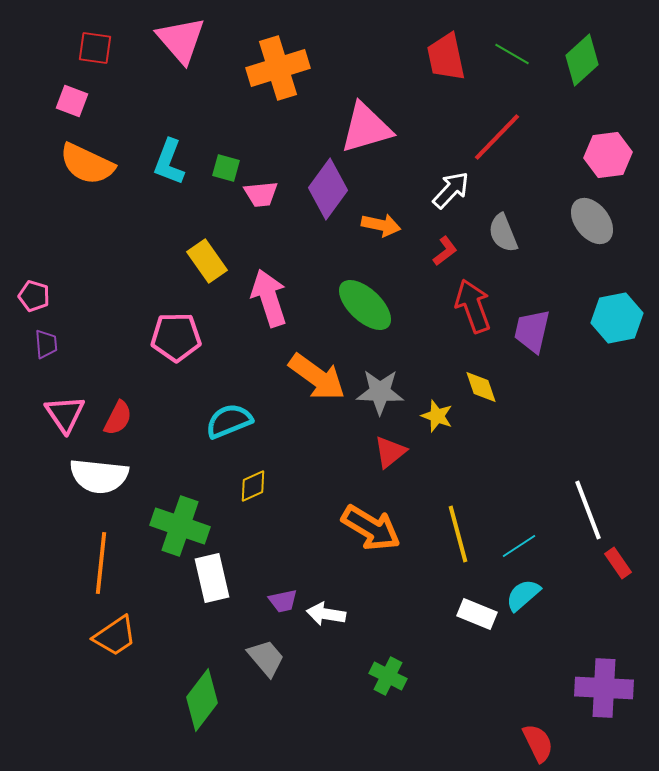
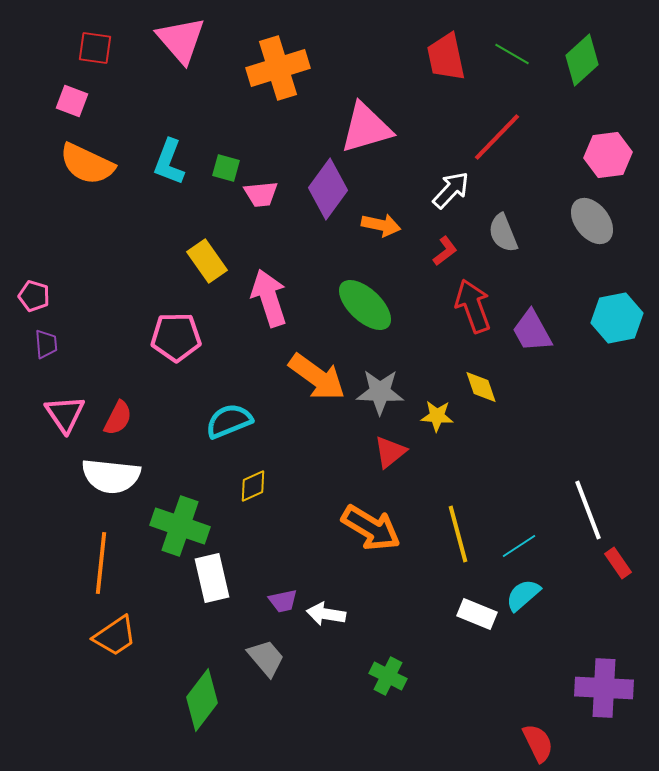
purple trapezoid at (532, 331): rotated 42 degrees counterclockwise
yellow star at (437, 416): rotated 16 degrees counterclockwise
white semicircle at (99, 476): moved 12 px right
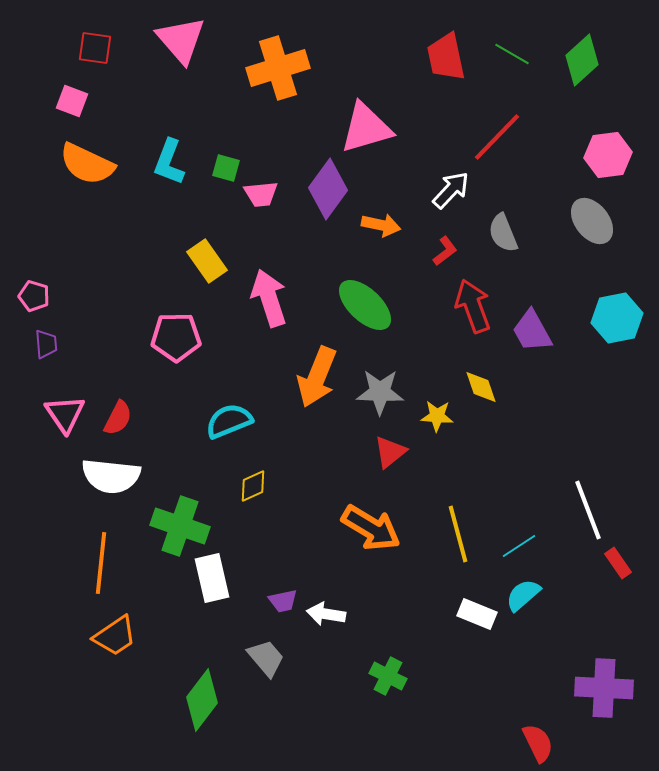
orange arrow at (317, 377): rotated 76 degrees clockwise
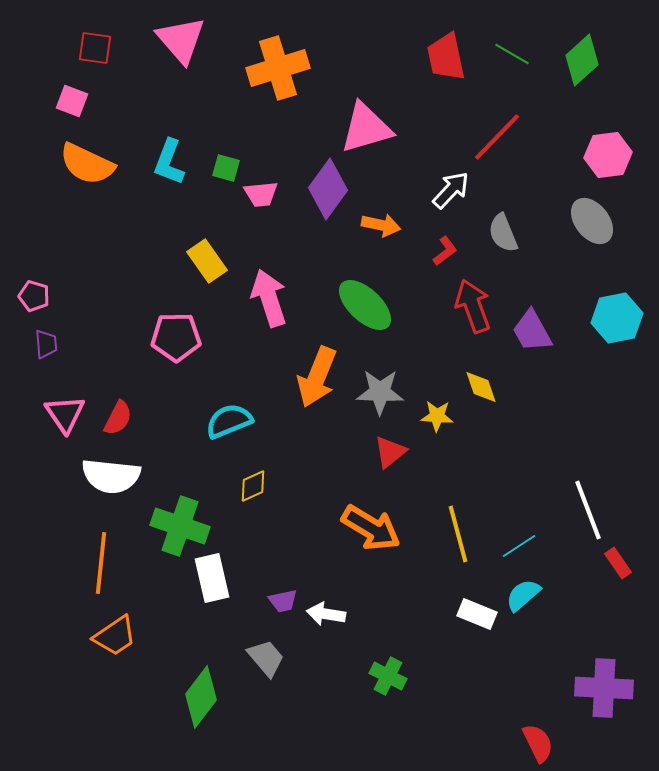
green diamond at (202, 700): moved 1 px left, 3 px up
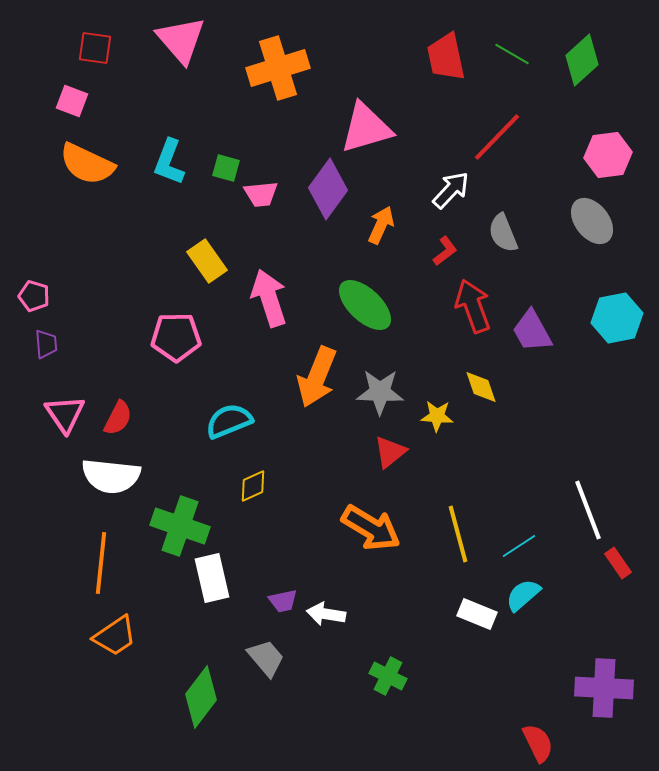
orange arrow at (381, 225): rotated 78 degrees counterclockwise
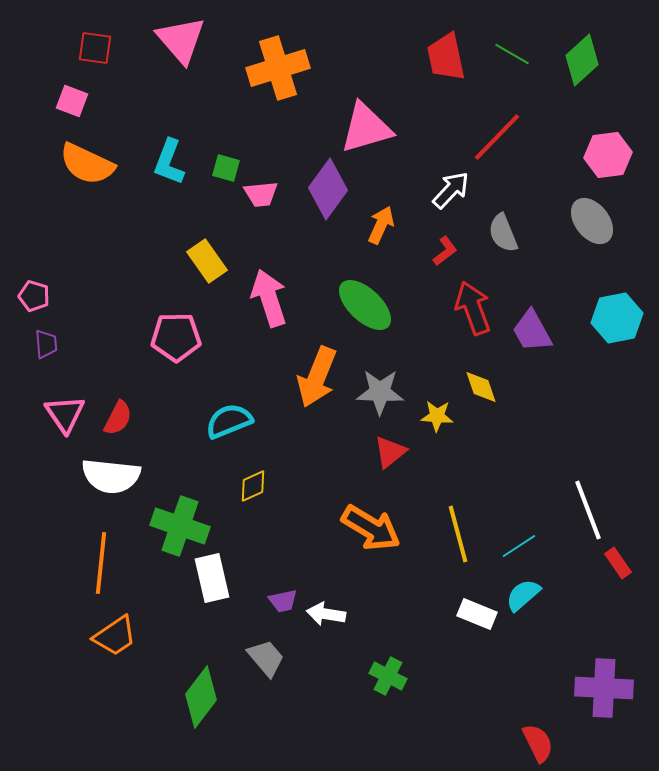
red arrow at (473, 306): moved 2 px down
